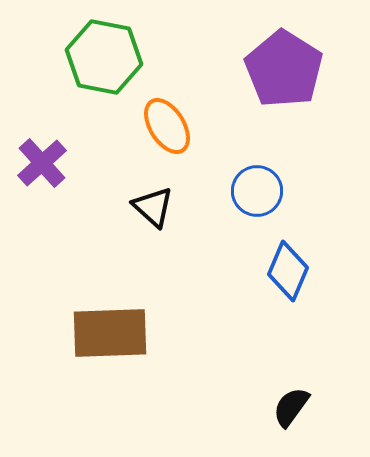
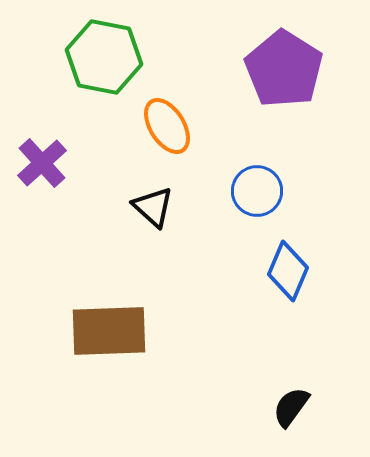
brown rectangle: moved 1 px left, 2 px up
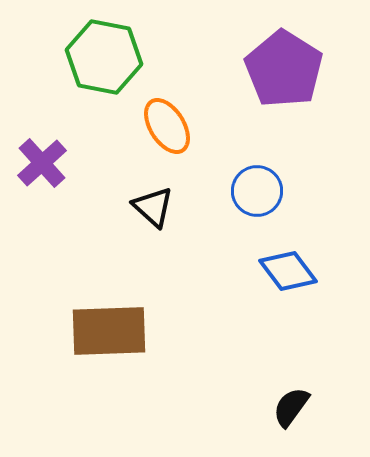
blue diamond: rotated 60 degrees counterclockwise
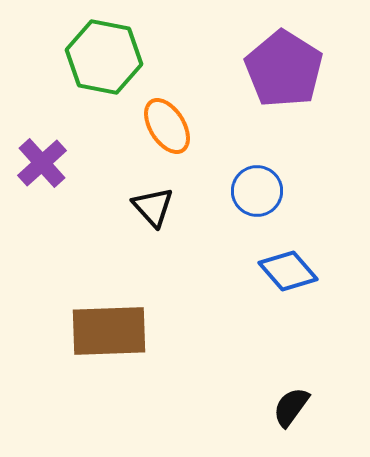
black triangle: rotated 6 degrees clockwise
blue diamond: rotated 4 degrees counterclockwise
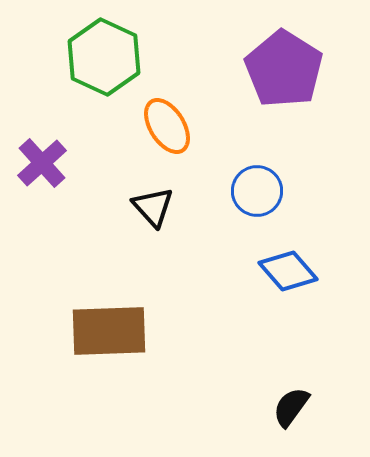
green hexagon: rotated 14 degrees clockwise
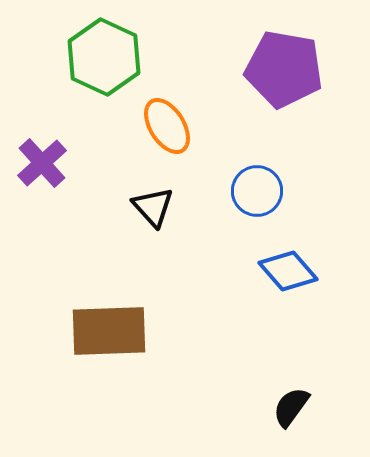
purple pentagon: rotated 22 degrees counterclockwise
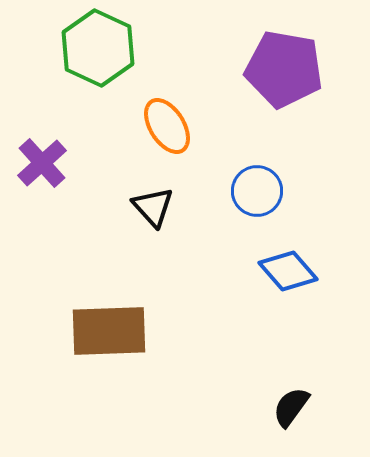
green hexagon: moved 6 px left, 9 px up
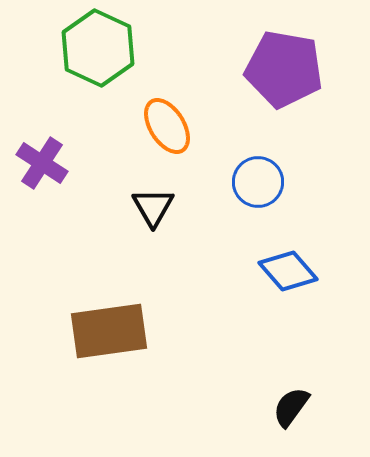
purple cross: rotated 15 degrees counterclockwise
blue circle: moved 1 px right, 9 px up
black triangle: rotated 12 degrees clockwise
brown rectangle: rotated 6 degrees counterclockwise
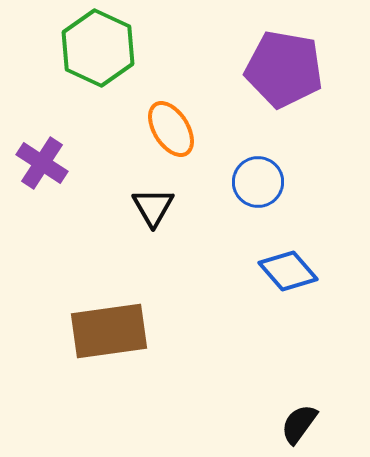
orange ellipse: moved 4 px right, 3 px down
black semicircle: moved 8 px right, 17 px down
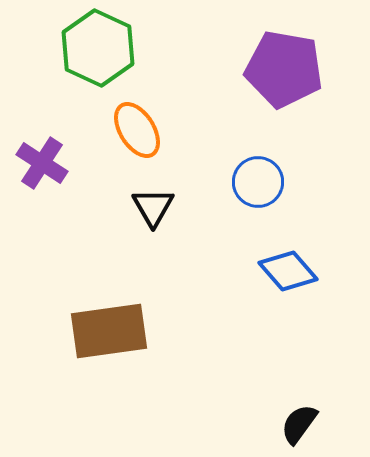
orange ellipse: moved 34 px left, 1 px down
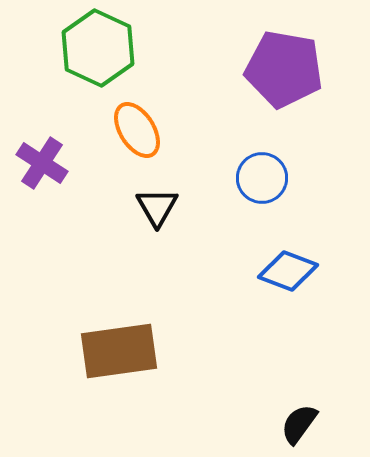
blue circle: moved 4 px right, 4 px up
black triangle: moved 4 px right
blue diamond: rotated 28 degrees counterclockwise
brown rectangle: moved 10 px right, 20 px down
